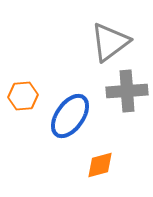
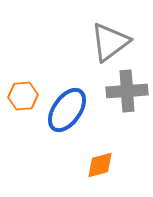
blue ellipse: moved 3 px left, 6 px up
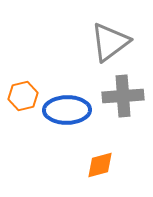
gray cross: moved 4 px left, 5 px down
orange hexagon: rotated 8 degrees counterclockwise
blue ellipse: rotated 54 degrees clockwise
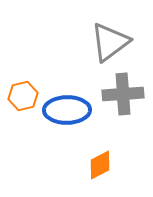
gray cross: moved 2 px up
orange diamond: rotated 12 degrees counterclockwise
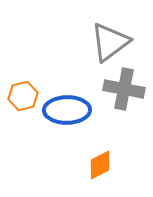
gray cross: moved 1 px right, 5 px up; rotated 15 degrees clockwise
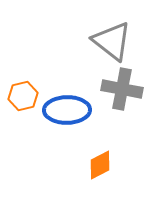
gray triangle: moved 2 px right, 1 px up; rotated 45 degrees counterclockwise
gray cross: moved 2 px left
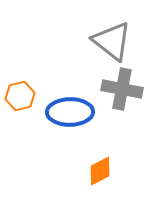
orange hexagon: moved 3 px left
blue ellipse: moved 3 px right, 2 px down
orange diamond: moved 6 px down
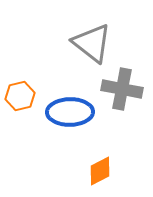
gray triangle: moved 20 px left, 2 px down
